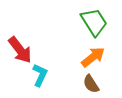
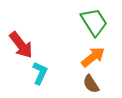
red arrow: moved 1 px right, 5 px up
cyan L-shape: moved 2 px up
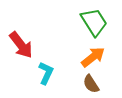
cyan L-shape: moved 6 px right
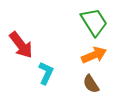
orange arrow: moved 1 px right, 2 px up; rotated 15 degrees clockwise
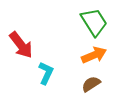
brown semicircle: rotated 90 degrees clockwise
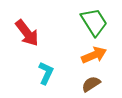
red arrow: moved 6 px right, 12 px up
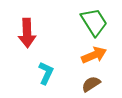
red arrow: rotated 36 degrees clockwise
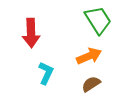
green trapezoid: moved 4 px right, 2 px up
red arrow: moved 4 px right
orange arrow: moved 5 px left, 1 px down
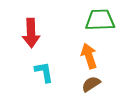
green trapezoid: moved 2 px right; rotated 60 degrees counterclockwise
orange arrow: rotated 85 degrees counterclockwise
cyan L-shape: moved 2 px left, 1 px up; rotated 35 degrees counterclockwise
